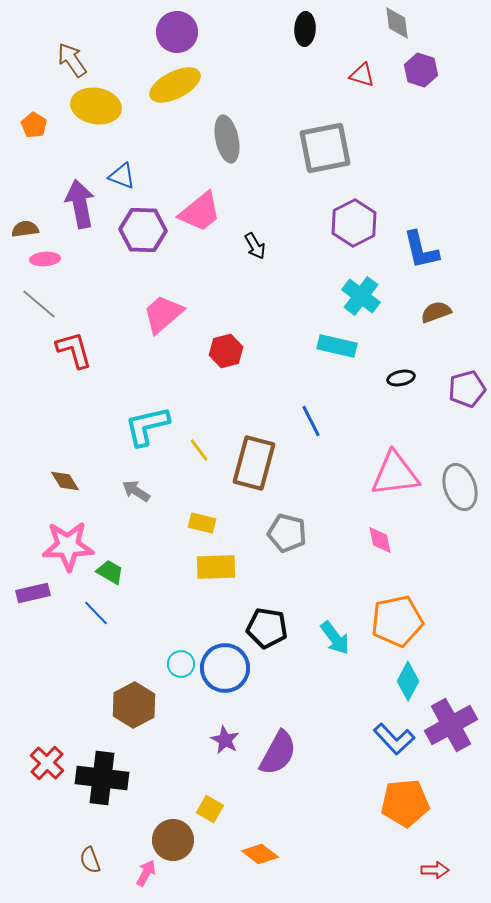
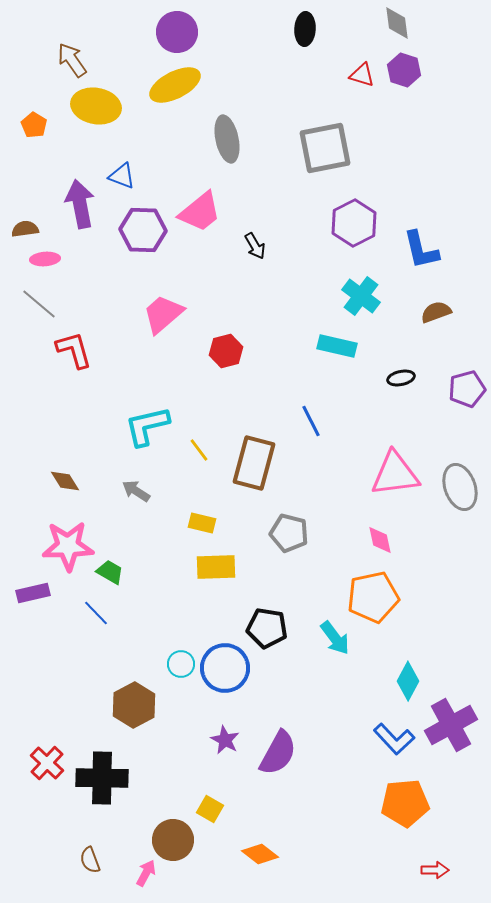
purple hexagon at (421, 70): moved 17 px left
gray pentagon at (287, 533): moved 2 px right
orange pentagon at (397, 621): moved 24 px left, 24 px up
black cross at (102, 778): rotated 6 degrees counterclockwise
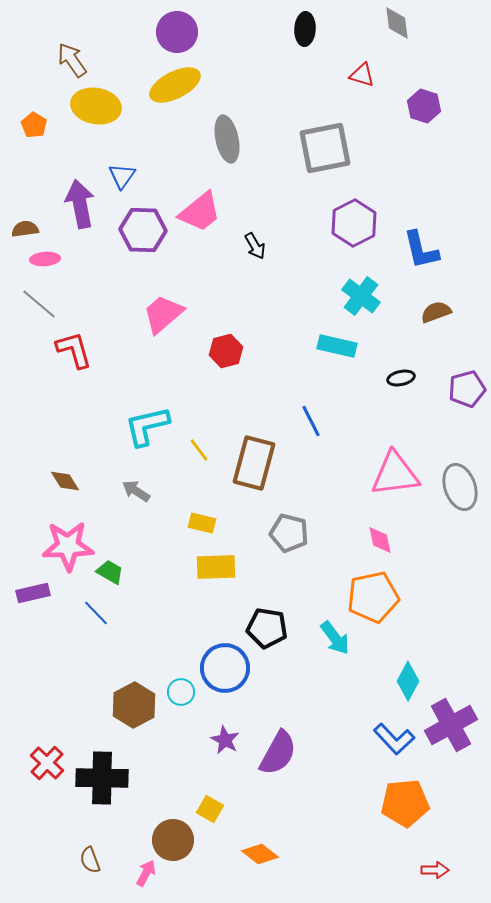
purple hexagon at (404, 70): moved 20 px right, 36 px down
blue triangle at (122, 176): rotated 44 degrees clockwise
cyan circle at (181, 664): moved 28 px down
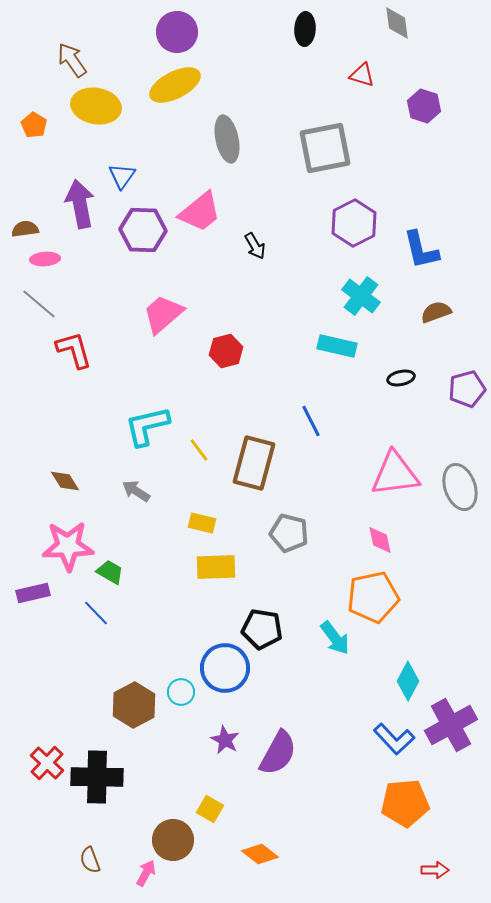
black pentagon at (267, 628): moved 5 px left, 1 px down
black cross at (102, 778): moved 5 px left, 1 px up
